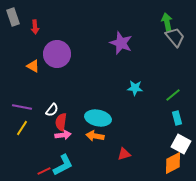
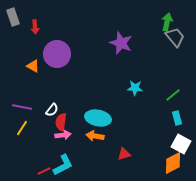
green arrow: rotated 24 degrees clockwise
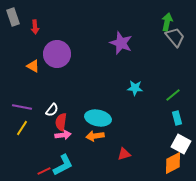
orange arrow: rotated 18 degrees counterclockwise
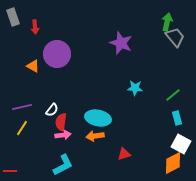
purple line: rotated 24 degrees counterclockwise
red line: moved 34 px left; rotated 24 degrees clockwise
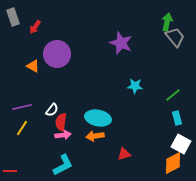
red arrow: rotated 40 degrees clockwise
cyan star: moved 2 px up
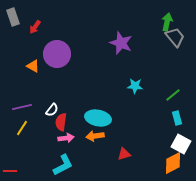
pink arrow: moved 3 px right, 3 px down
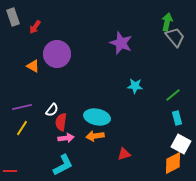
cyan ellipse: moved 1 px left, 1 px up
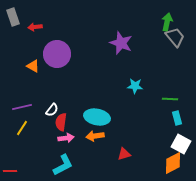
red arrow: rotated 48 degrees clockwise
green line: moved 3 px left, 4 px down; rotated 42 degrees clockwise
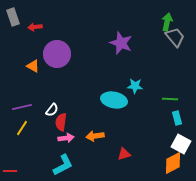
cyan ellipse: moved 17 px right, 17 px up
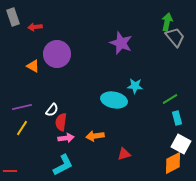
green line: rotated 35 degrees counterclockwise
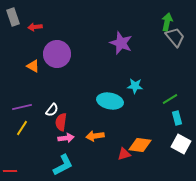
cyan ellipse: moved 4 px left, 1 px down
orange diamond: moved 33 px left, 18 px up; rotated 35 degrees clockwise
